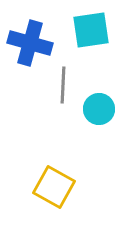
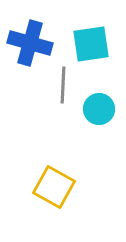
cyan square: moved 14 px down
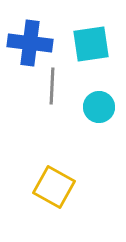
blue cross: rotated 9 degrees counterclockwise
gray line: moved 11 px left, 1 px down
cyan circle: moved 2 px up
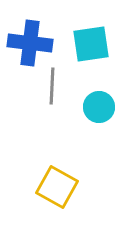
yellow square: moved 3 px right
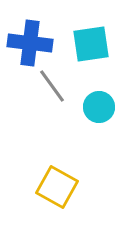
gray line: rotated 39 degrees counterclockwise
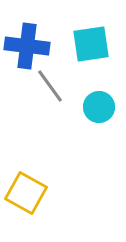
blue cross: moved 3 px left, 3 px down
gray line: moved 2 px left
yellow square: moved 31 px left, 6 px down
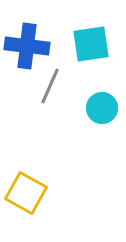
gray line: rotated 60 degrees clockwise
cyan circle: moved 3 px right, 1 px down
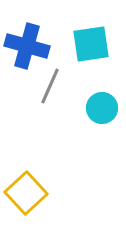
blue cross: rotated 9 degrees clockwise
yellow square: rotated 18 degrees clockwise
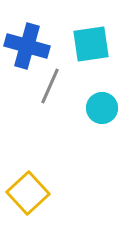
yellow square: moved 2 px right
